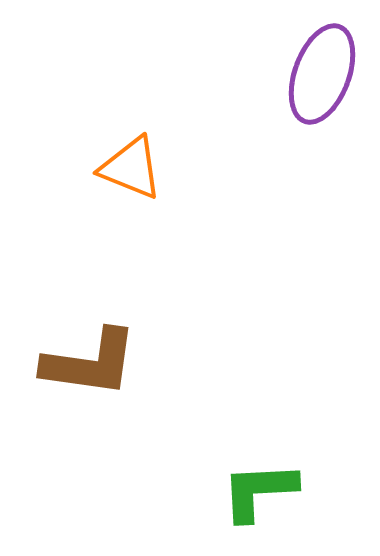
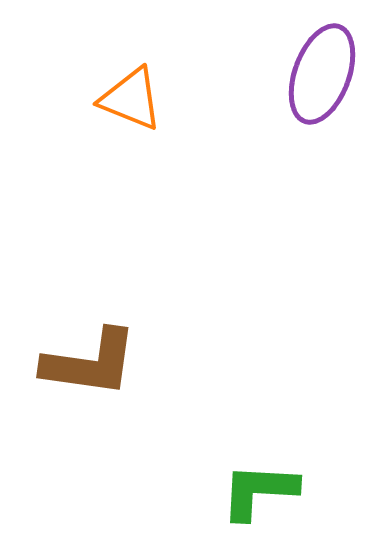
orange triangle: moved 69 px up
green L-shape: rotated 6 degrees clockwise
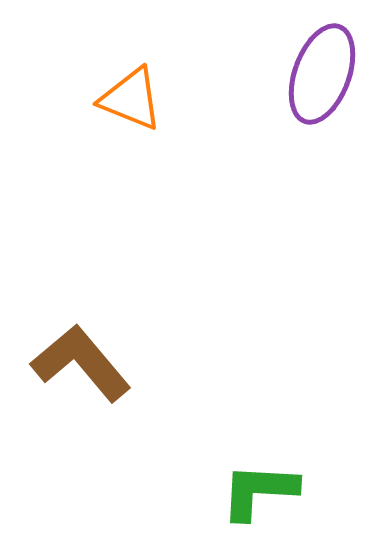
brown L-shape: moved 9 px left; rotated 138 degrees counterclockwise
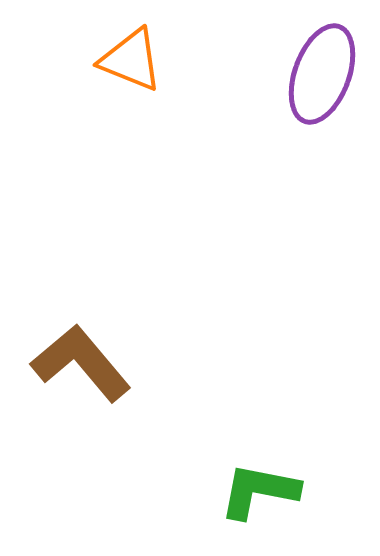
orange triangle: moved 39 px up
green L-shape: rotated 8 degrees clockwise
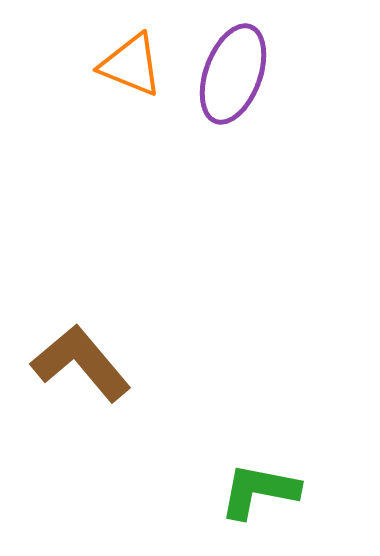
orange triangle: moved 5 px down
purple ellipse: moved 89 px left
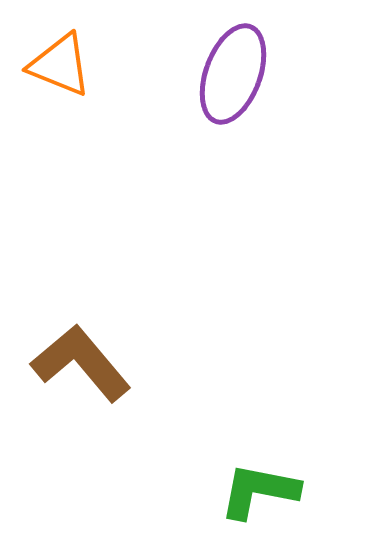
orange triangle: moved 71 px left
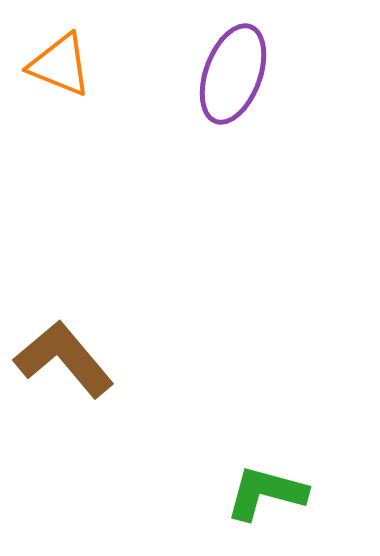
brown L-shape: moved 17 px left, 4 px up
green L-shape: moved 7 px right, 2 px down; rotated 4 degrees clockwise
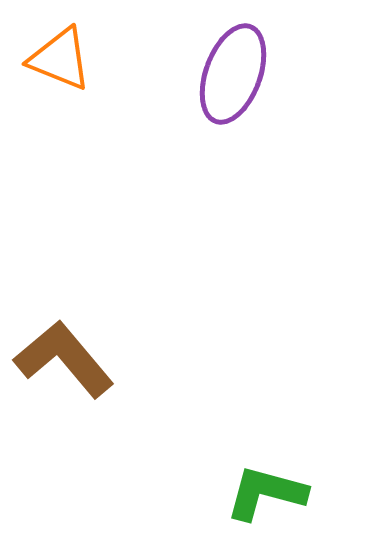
orange triangle: moved 6 px up
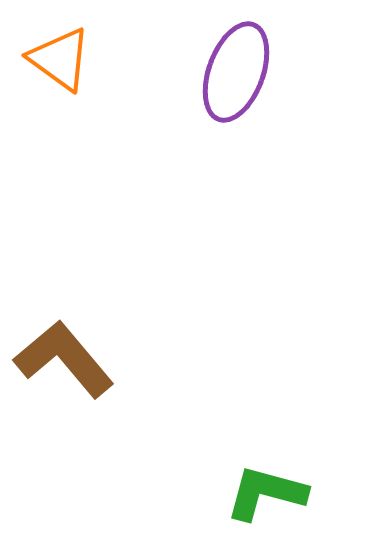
orange triangle: rotated 14 degrees clockwise
purple ellipse: moved 3 px right, 2 px up
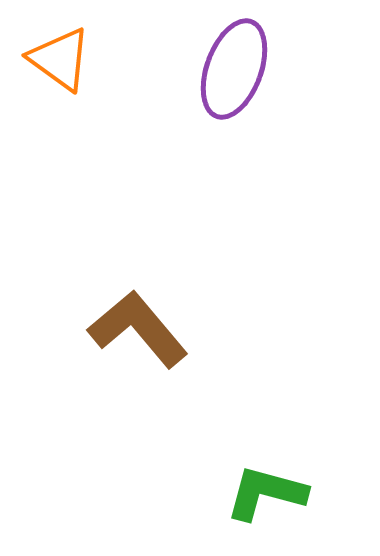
purple ellipse: moved 2 px left, 3 px up
brown L-shape: moved 74 px right, 30 px up
